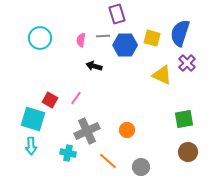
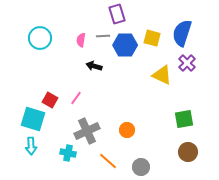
blue semicircle: moved 2 px right
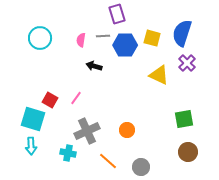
yellow triangle: moved 3 px left
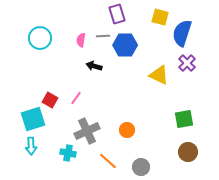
yellow square: moved 8 px right, 21 px up
cyan square: rotated 35 degrees counterclockwise
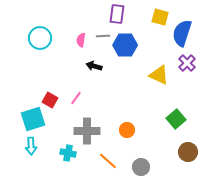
purple rectangle: rotated 24 degrees clockwise
green square: moved 8 px left; rotated 30 degrees counterclockwise
gray cross: rotated 25 degrees clockwise
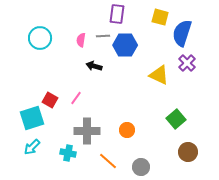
cyan square: moved 1 px left, 1 px up
cyan arrow: moved 1 px right, 1 px down; rotated 48 degrees clockwise
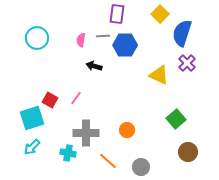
yellow square: moved 3 px up; rotated 30 degrees clockwise
cyan circle: moved 3 px left
gray cross: moved 1 px left, 2 px down
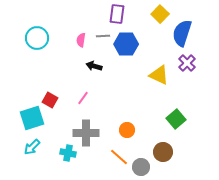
blue hexagon: moved 1 px right, 1 px up
pink line: moved 7 px right
brown circle: moved 25 px left
orange line: moved 11 px right, 4 px up
